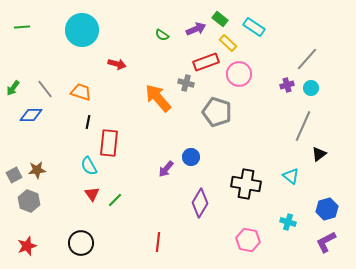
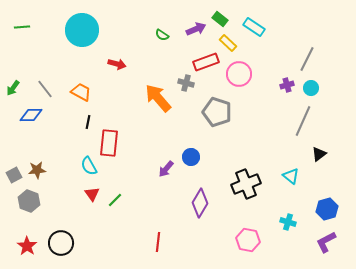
gray line at (307, 59): rotated 15 degrees counterclockwise
orange trapezoid at (81, 92): rotated 10 degrees clockwise
gray line at (303, 126): moved 5 px up
black cross at (246, 184): rotated 32 degrees counterclockwise
black circle at (81, 243): moved 20 px left
red star at (27, 246): rotated 18 degrees counterclockwise
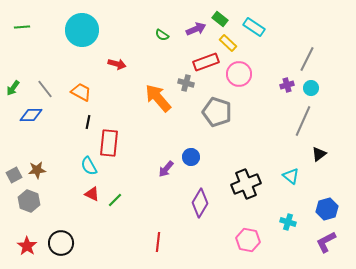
red triangle at (92, 194): rotated 28 degrees counterclockwise
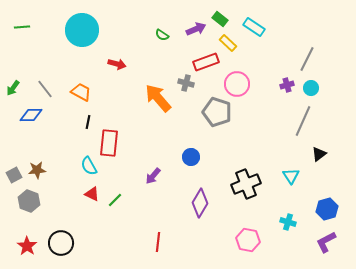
pink circle at (239, 74): moved 2 px left, 10 px down
purple arrow at (166, 169): moved 13 px left, 7 px down
cyan triangle at (291, 176): rotated 18 degrees clockwise
